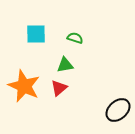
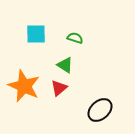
green triangle: rotated 42 degrees clockwise
black ellipse: moved 18 px left
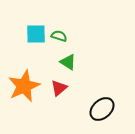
green semicircle: moved 16 px left, 2 px up
green triangle: moved 3 px right, 3 px up
orange star: rotated 24 degrees clockwise
black ellipse: moved 2 px right, 1 px up
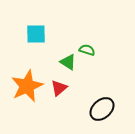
green semicircle: moved 28 px right, 14 px down
orange star: moved 3 px right
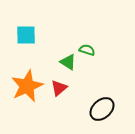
cyan square: moved 10 px left, 1 px down
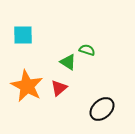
cyan square: moved 3 px left
orange star: rotated 20 degrees counterclockwise
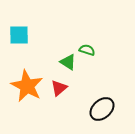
cyan square: moved 4 px left
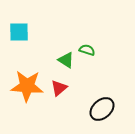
cyan square: moved 3 px up
green triangle: moved 2 px left, 2 px up
orange star: rotated 24 degrees counterclockwise
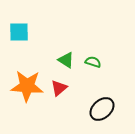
green semicircle: moved 6 px right, 12 px down
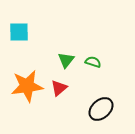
green triangle: rotated 36 degrees clockwise
orange star: rotated 12 degrees counterclockwise
black ellipse: moved 1 px left
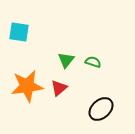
cyan square: rotated 10 degrees clockwise
